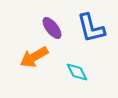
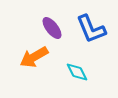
blue L-shape: moved 1 px down; rotated 8 degrees counterclockwise
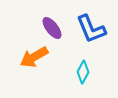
cyan diamond: moved 6 px right; rotated 55 degrees clockwise
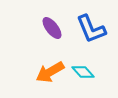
orange arrow: moved 16 px right, 15 px down
cyan diamond: rotated 70 degrees counterclockwise
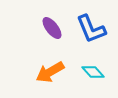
cyan diamond: moved 10 px right
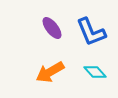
blue L-shape: moved 3 px down
cyan diamond: moved 2 px right
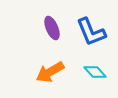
purple ellipse: rotated 15 degrees clockwise
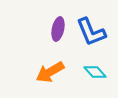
purple ellipse: moved 6 px right, 1 px down; rotated 35 degrees clockwise
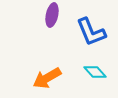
purple ellipse: moved 6 px left, 14 px up
orange arrow: moved 3 px left, 6 px down
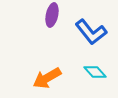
blue L-shape: rotated 16 degrees counterclockwise
